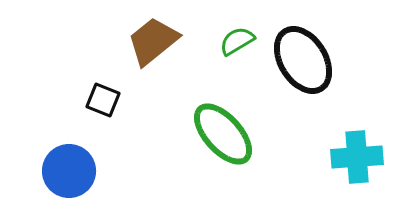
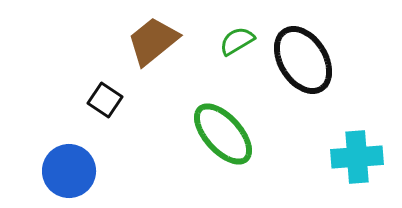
black square: moved 2 px right; rotated 12 degrees clockwise
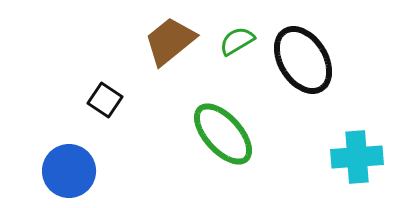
brown trapezoid: moved 17 px right
